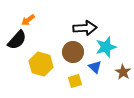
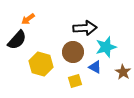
orange arrow: moved 1 px up
blue triangle: rotated 16 degrees counterclockwise
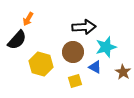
orange arrow: rotated 24 degrees counterclockwise
black arrow: moved 1 px left, 1 px up
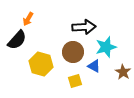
blue triangle: moved 1 px left, 1 px up
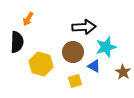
black semicircle: moved 2 px down; rotated 40 degrees counterclockwise
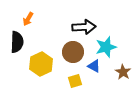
yellow hexagon: rotated 20 degrees clockwise
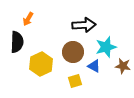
black arrow: moved 2 px up
brown star: moved 6 px up; rotated 21 degrees counterclockwise
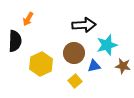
black semicircle: moved 2 px left, 1 px up
cyan star: moved 1 px right, 2 px up
brown circle: moved 1 px right, 1 px down
blue triangle: rotated 40 degrees counterclockwise
yellow square: rotated 24 degrees counterclockwise
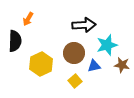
brown star: moved 1 px left, 1 px up
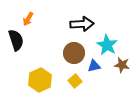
black arrow: moved 2 px left, 1 px up
black semicircle: moved 1 px right, 1 px up; rotated 20 degrees counterclockwise
cyan star: rotated 25 degrees counterclockwise
yellow hexagon: moved 1 px left, 16 px down
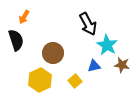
orange arrow: moved 4 px left, 2 px up
black arrow: moved 6 px right; rotated 65 degrees clockwise
brown circle: moved 21 px left
